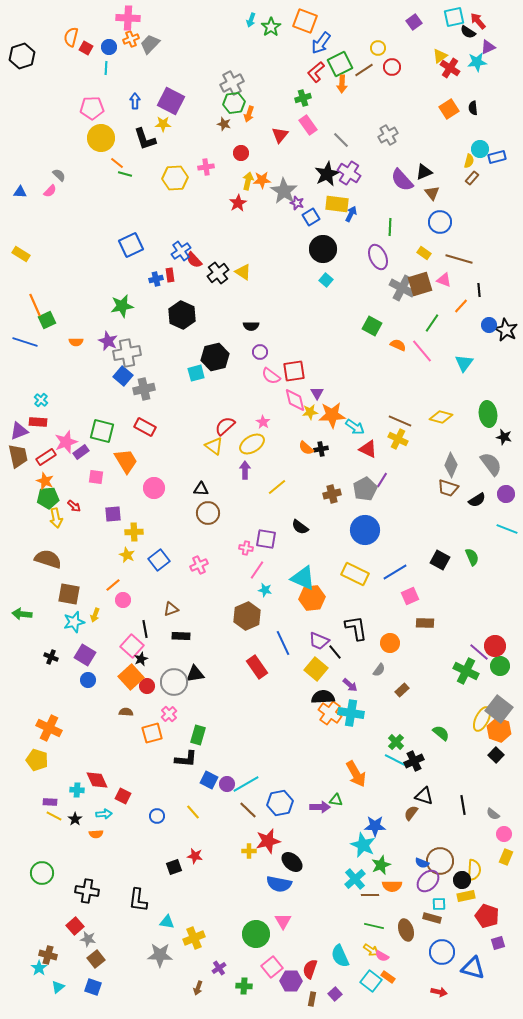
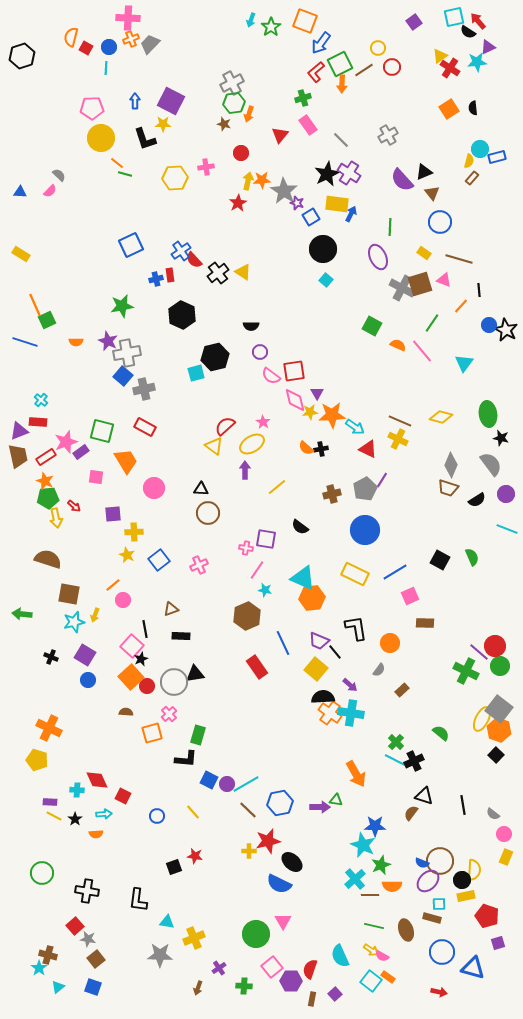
black star at (504, 437): moved 3 px left, 1 px down
blue semicircle at (279, 884): rotated 15 degrees clockwise
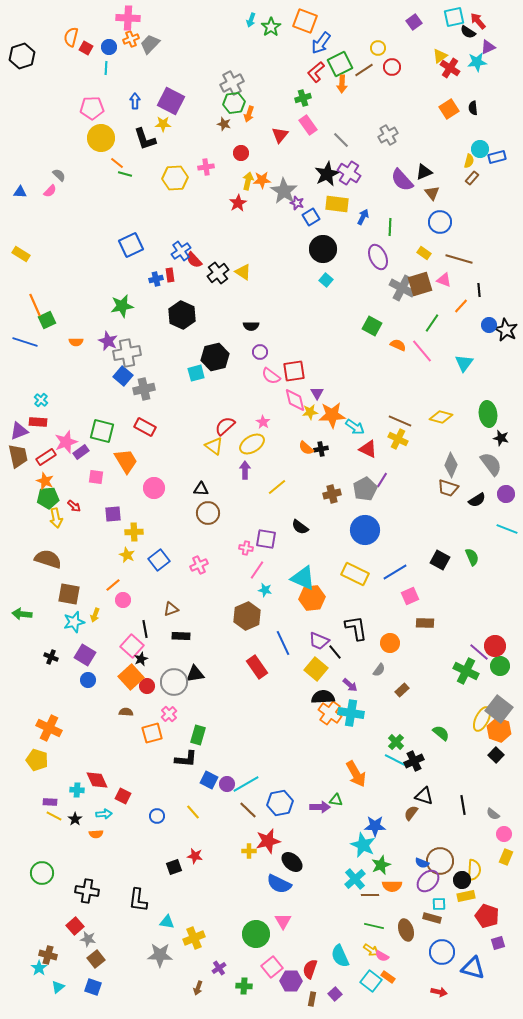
blue arrow at (351, 214): moved 12 px right, 3 px down
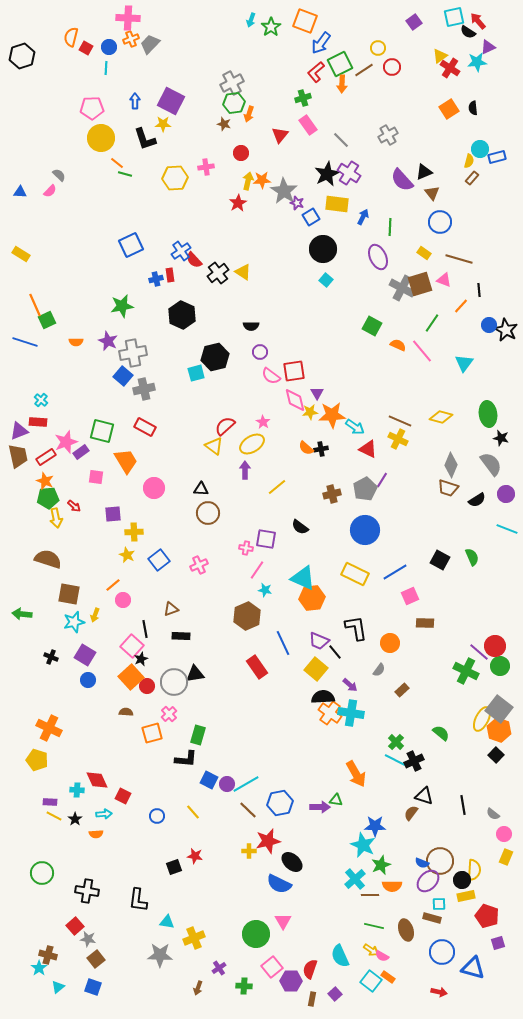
gray cross at (127, 353): moved 6 px right
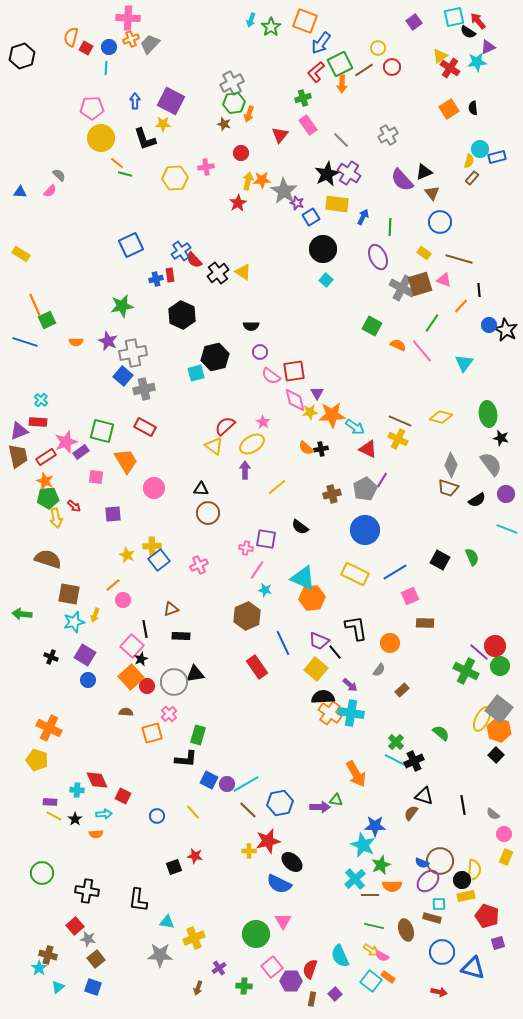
yellow cross at (134, 532): moved 18 px right, 14 px down
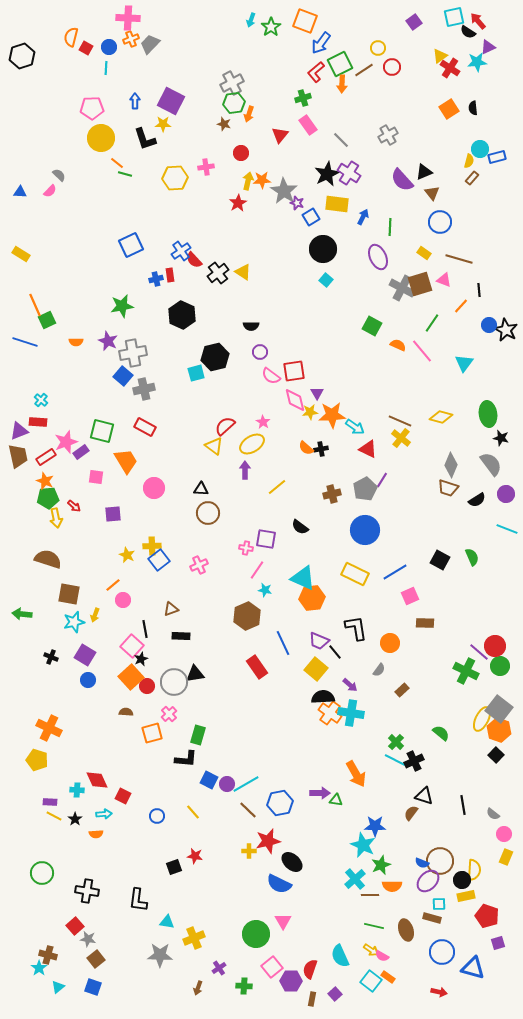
yellow cross at (398, 439): moved 3 px right, 1 px up; rotated 12 degrees clockwise
purple arrow at (320, 807): moved 14 px up
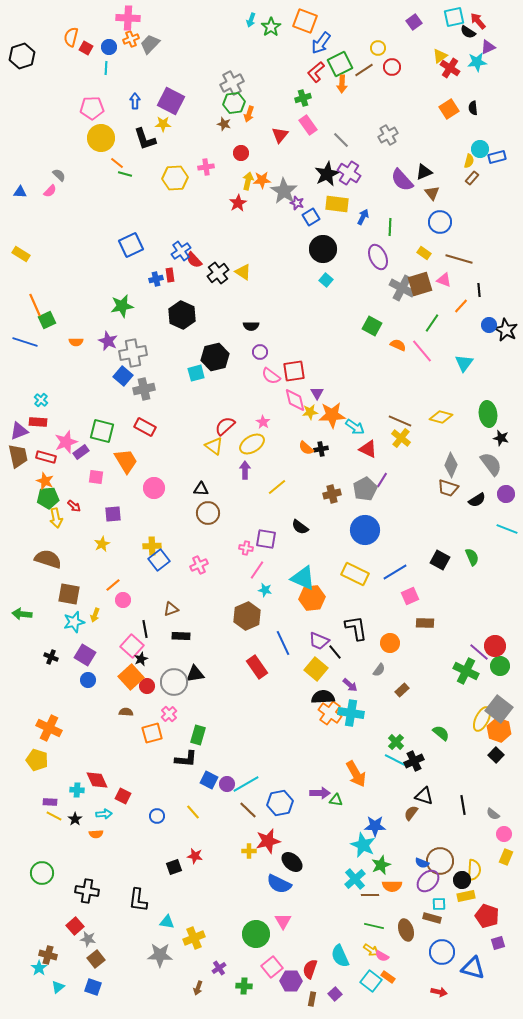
red rectangle at (46, 457): rotated 48 degrees clockwise
yellow star at (127, 555): moved 25 px left, 11 px up; rotated 21 degrees clockwise
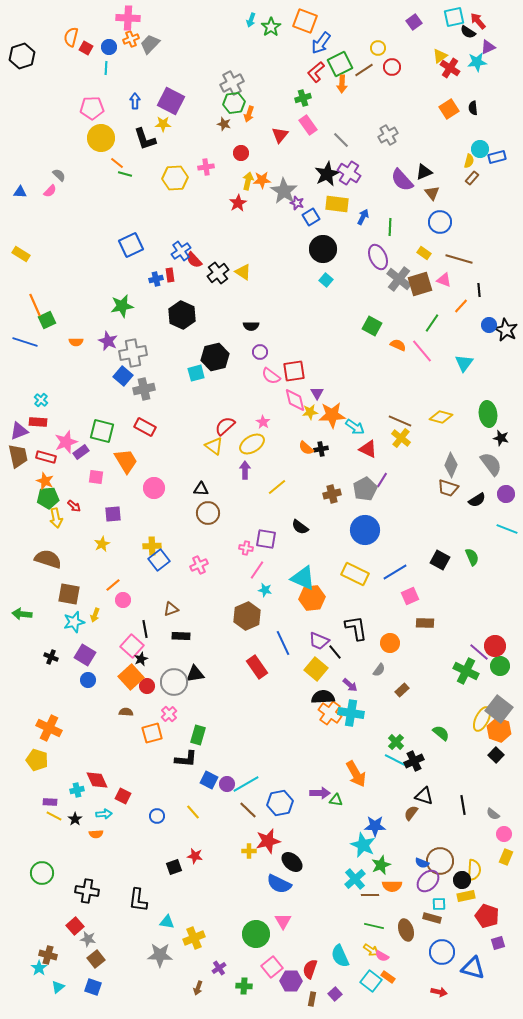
gray cross at (402, 288): moved 3 px left, 9 px up; rotated 10 degrees clockwise
cyan cross at (77, 790): rotated 16 degrees counterclockwise
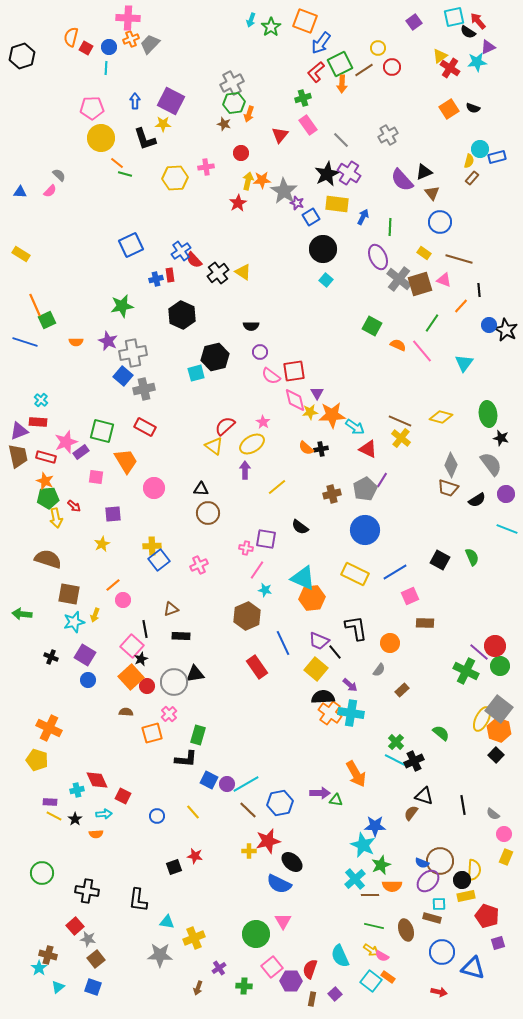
black semicircle at (473, 108): rotated 64 degrees counterclockwise
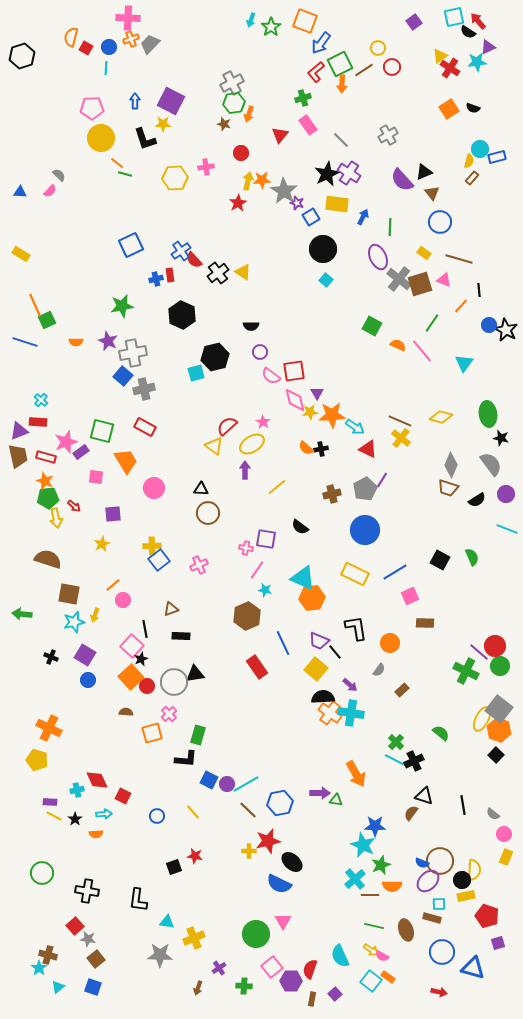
red semicircle at (225, 426): moved 2 px right
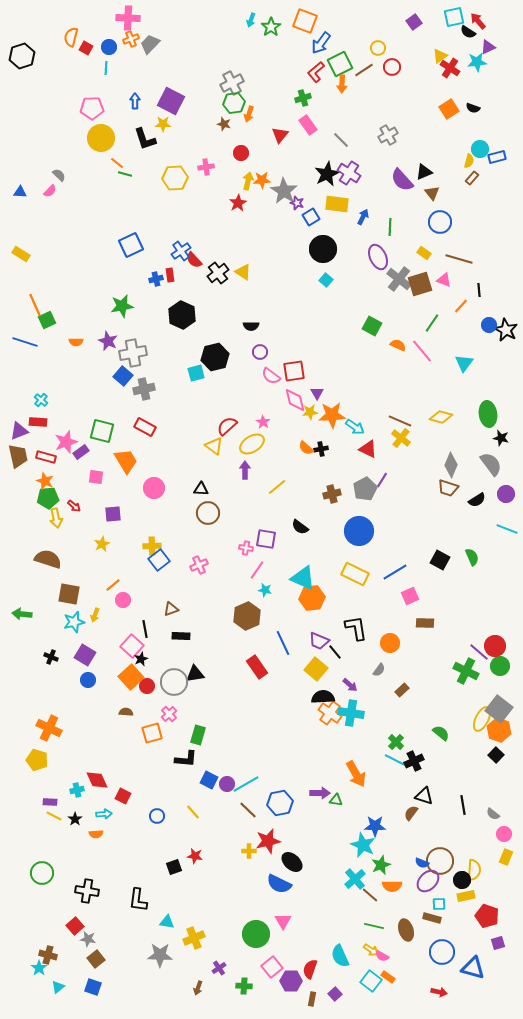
blue circle at (365, 530): moved 6 px left, 1 px down
brown line at (370, 895): rotated 42 degrees clockwise
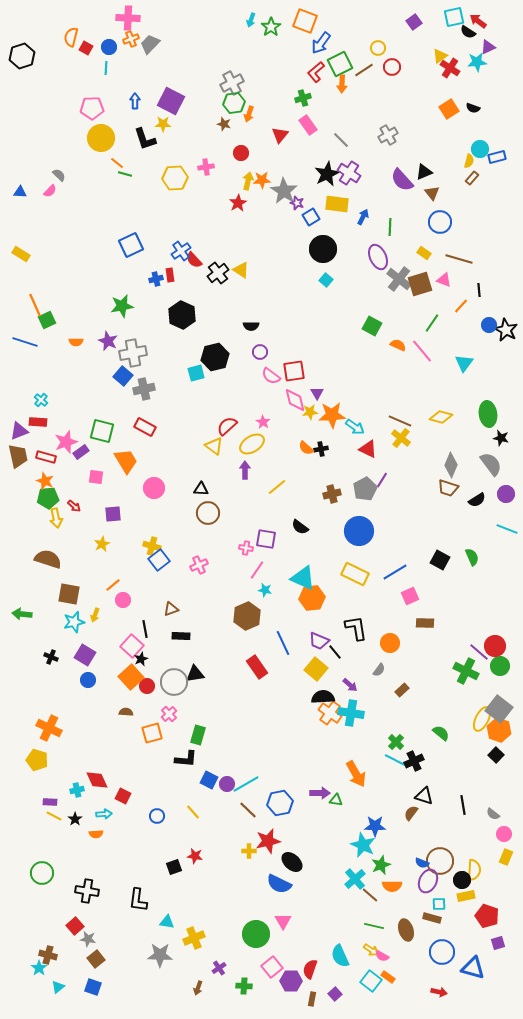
red arrow at (478, 21): rotated 12 degrees counterclockwise
yellow triangle at (243, 272): moved 2 px left, 2 px up
yellow cross at (152, 546): rotated 18 degrees clockwise
purple ellipse at (428, 881): rotated 20 degrees counterclockwise
